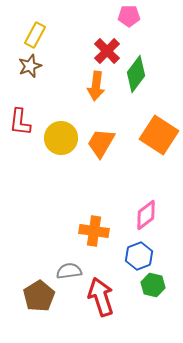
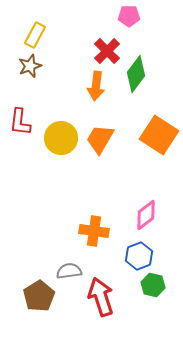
orange trapezoid: moved 1 px left, 4 px up
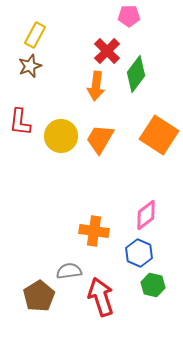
yellow circle: moved 2 px up
blue hexagon: moved 3 px up; rotated 16 degrees counterclockwise
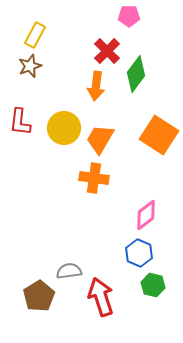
yellow circle: moved 3 px right, 8 px up
orange cross: moved 53 px up
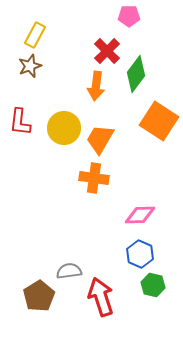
orange square: moved 14 px up
pink diamond: moved 6 px left; rotated 36 degrees clockwise
blue hexagon: moved 1 px right, 1 px down
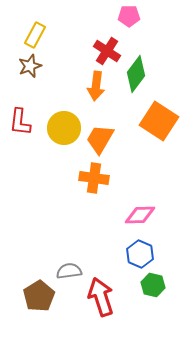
red cross: rotated 12 degrees counterclockwise
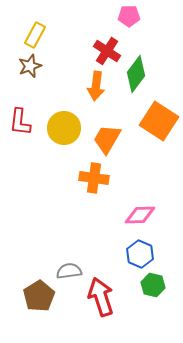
orange trapezoid: moved 7 px right
